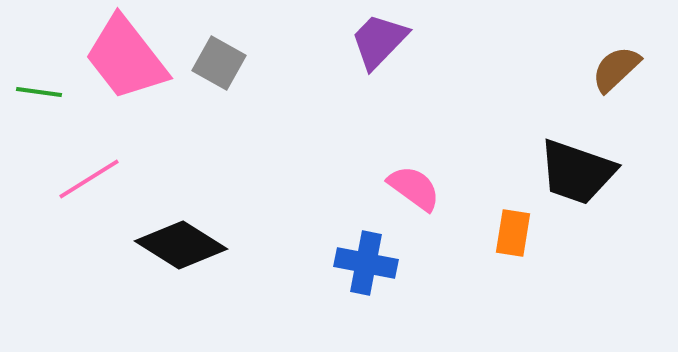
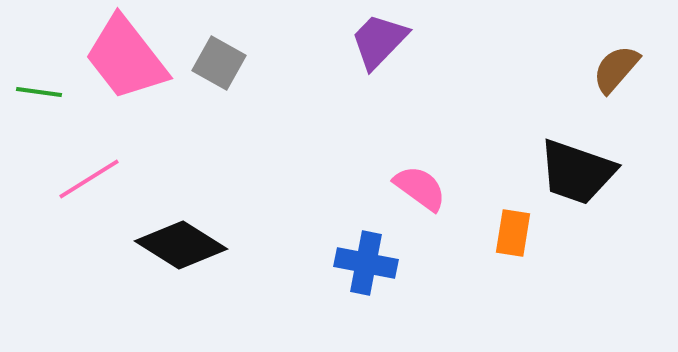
brown semicircle: rotated 6 degrees counterclockwise
pink semicircle: moved 6 px right
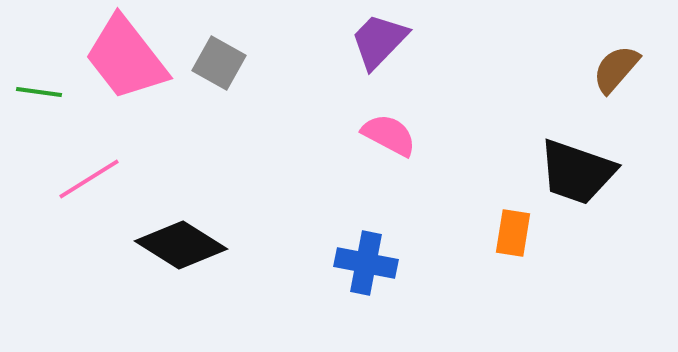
pink semicircle: moved 31 px left, 53 px up; rotated 8 degrees counterclockwise
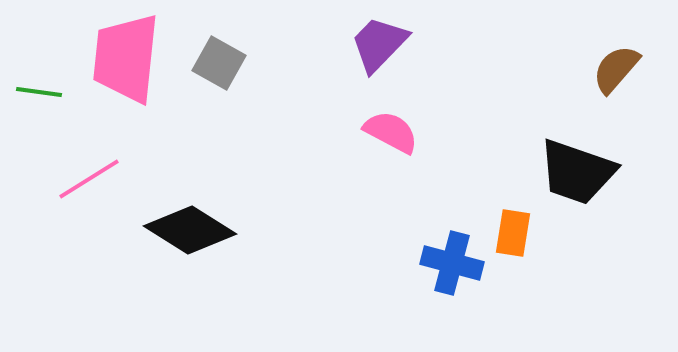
purple trapezoid: moved 3 px down
pink trapezoid: rotated 44 degrees clockwise
pink semicircle: moved 2 px right, 3 px up
black diamond: moved 9 px right, 15 px up
blue cross: moved 86 px right; rotated 4 degrees clockwise
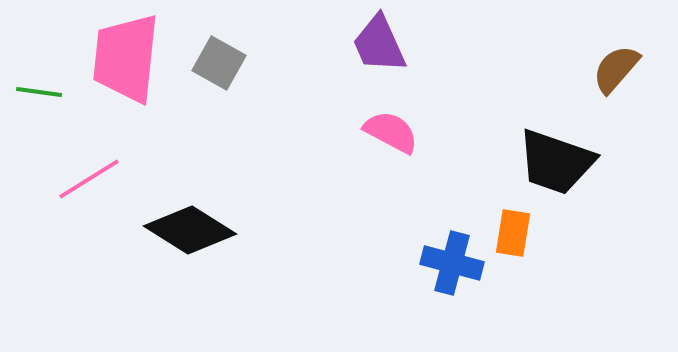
purple trapezoid: rotated 68 degrees counterclockwise
black trapezoid: moved 21 px left, 10 px up
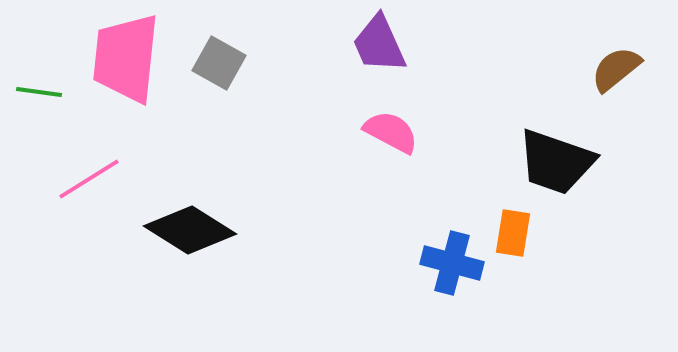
brown semicircle: rotated 10 degrees clockwise
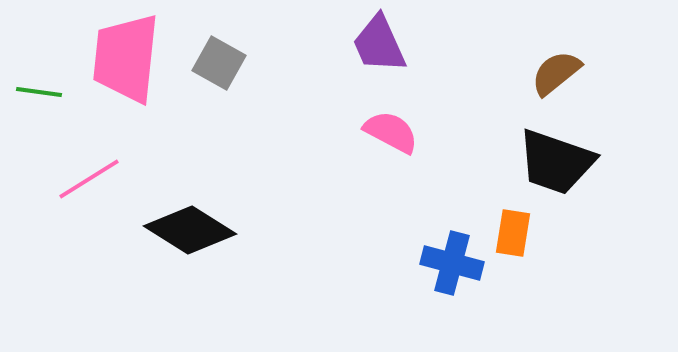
brown semicircle: moved 60 px left, 4 px down
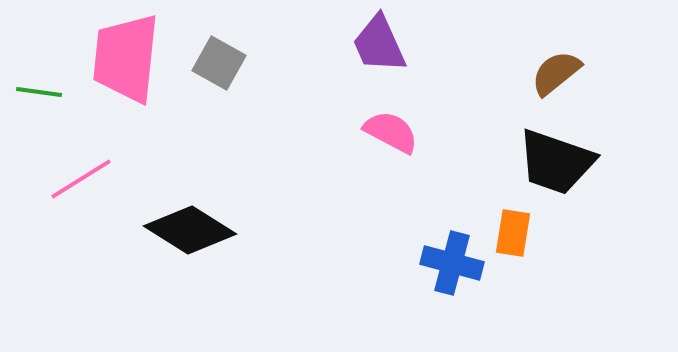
pink line: moved 8 px left
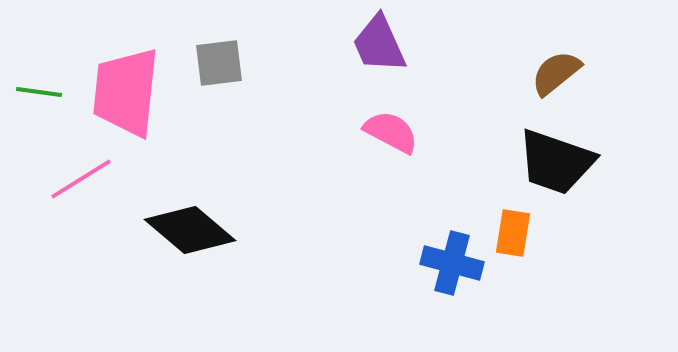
pink trapezoid: moved 34 px down
gray square: rotated 36 degrees counterclockwise
black diamond: rotated 8 degrees clockwise
